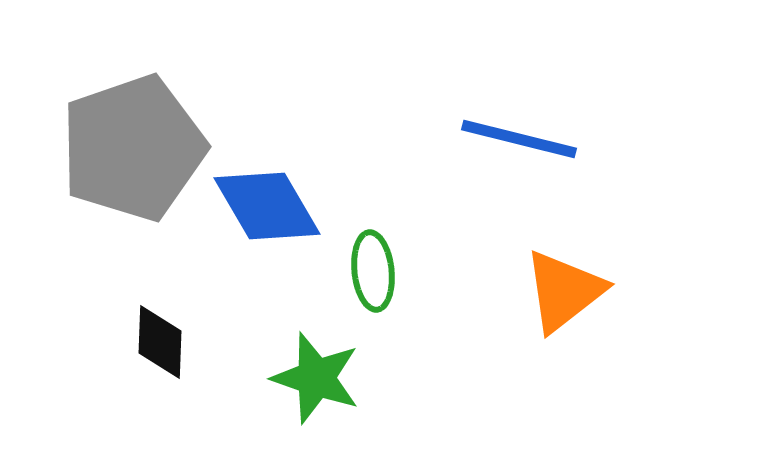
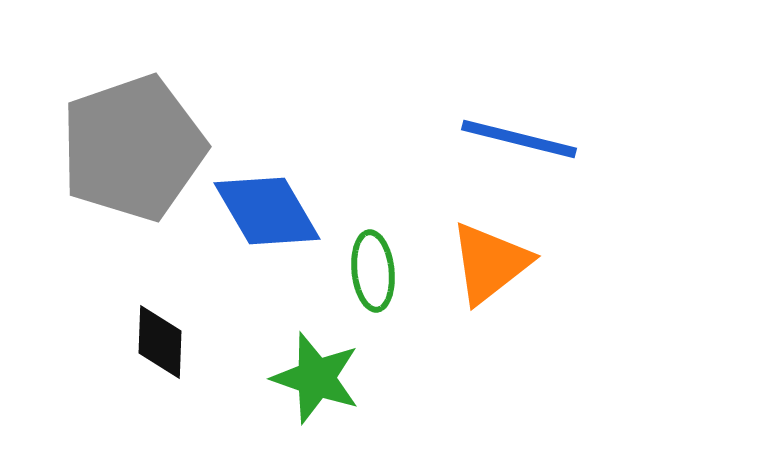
blue diamond: moved 5 px down
orange triangle: moved 74 px left, 28 px up
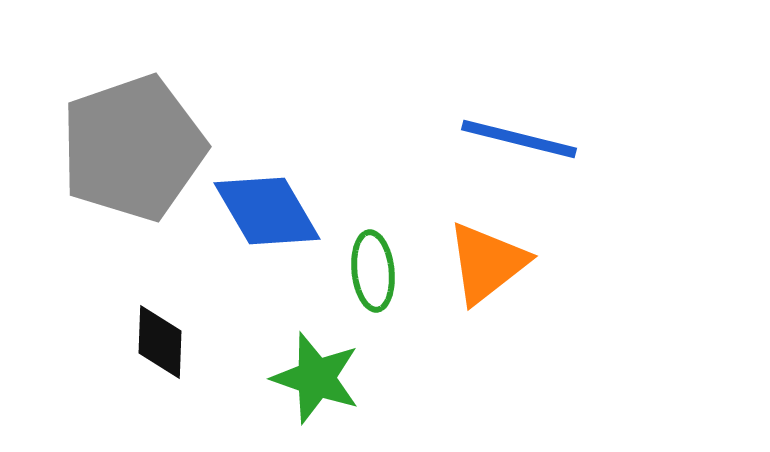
orange triangle: moved 3 px left
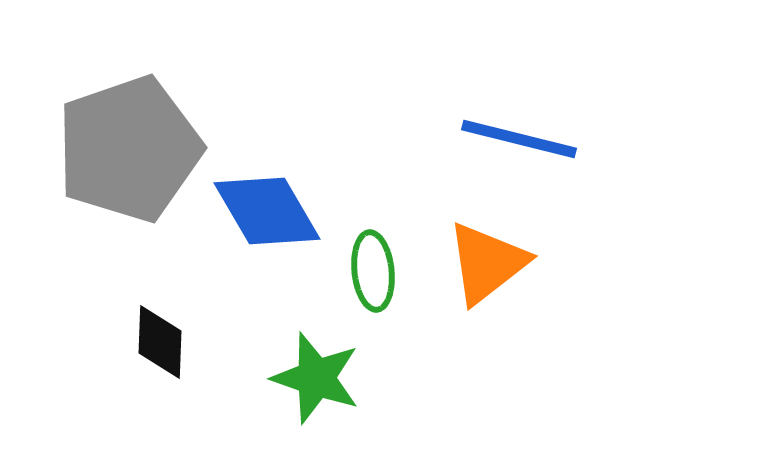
gray pentagon: moved 4 px left, 1 px down
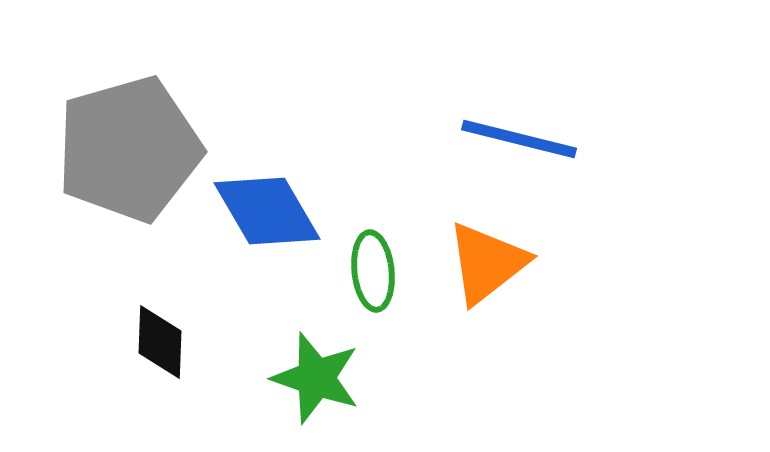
gray pentagon: rotated 3 degrees clockwise
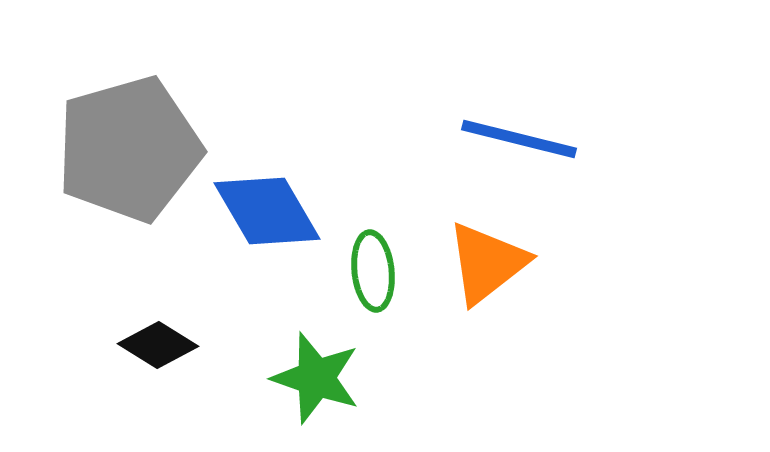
black diamond: moved 2 px left, 3 px down; rotated 60 degrees counterclockwise
